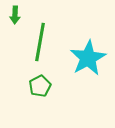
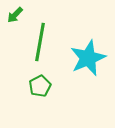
green arrow: rotated 42 degrees clockwise
cyan star: rotated 6 degrees clockwise
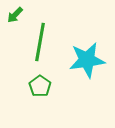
cyan star: moved 1 px left, 2 px down; rotated 15 degrees clockwise
green pentagon: rotated 10 degrees counterclockwise
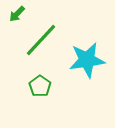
green arrow: moved 2 px right, 1 px up
green line: moved 1 px right, 2 px up; rotated 33 degrees clockwise
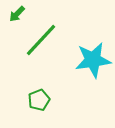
cyan star: moved 6 px right
green pentagon: moved 1 px left, 14 px down; rotated 15 degrees clockwise
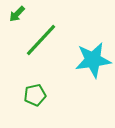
green pentagon: moved 4 px left, 5 px up; rotated 10 degrees clockwise
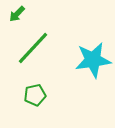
green line: moved 8 px left, 8 px down
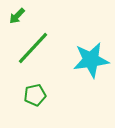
green arrow: moved 2 px down
cyan star: moved 2 px left
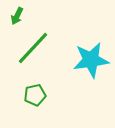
green arrow: rotated 18 degrees counterclockwise
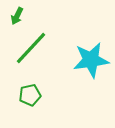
green line: moved 2 px left
green pentagon: moved 5 px left
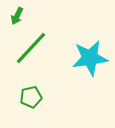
cyan star: moved 1 px left, 2 px up
green pentagon: moved 1 px right, 2 px down
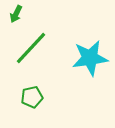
green arrow: moved 1 px left, 2 px up
green pentagon: moved 1 px right
